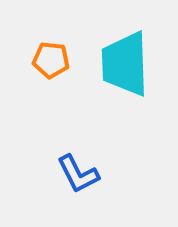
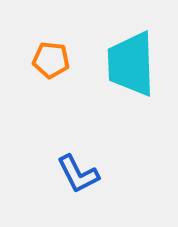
cyan trapezoid: moved 6 px right
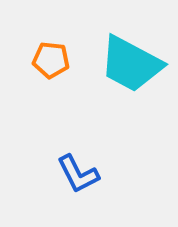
cyan trapezoid: rotated 60 degrees counterclockwise
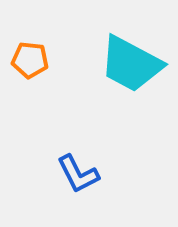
orange pentagon: moved 21 px left
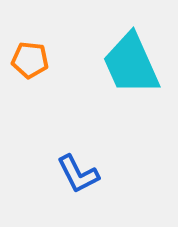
cyan trapezoid: rotated 38 degrees clockwise
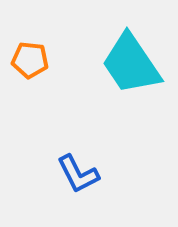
cyan trapezoid: rotated 10 degrees counterclockwise
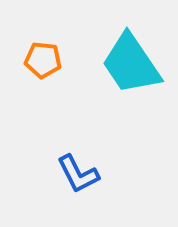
orange pentagon: moved 13 px right
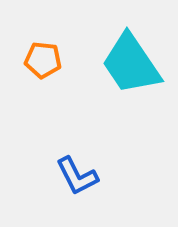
blue L-shape: moved 1 px left, 2 px down
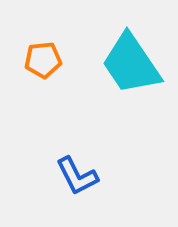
orange pentagon: rotated 12 degrees counterclockwise
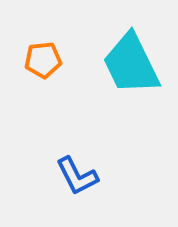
cyan trapezoid: rotated 8 degrees clockwise
